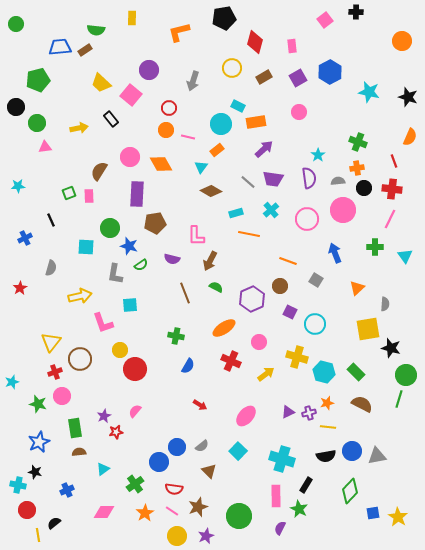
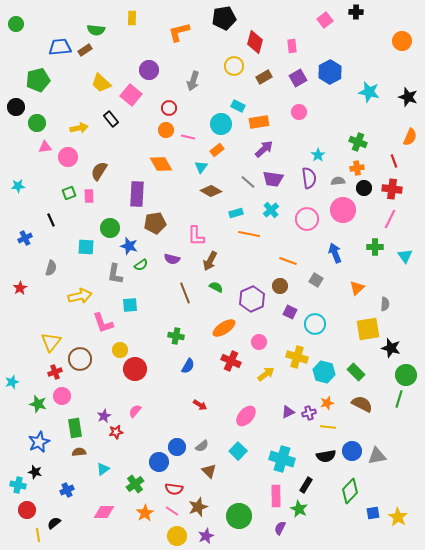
yellow circle at (232, 68): moved 2 px right, 2 px up
orange rectangle at (256, 122): moved 3 px right
pink circle at (130, 157): moved 62 px left
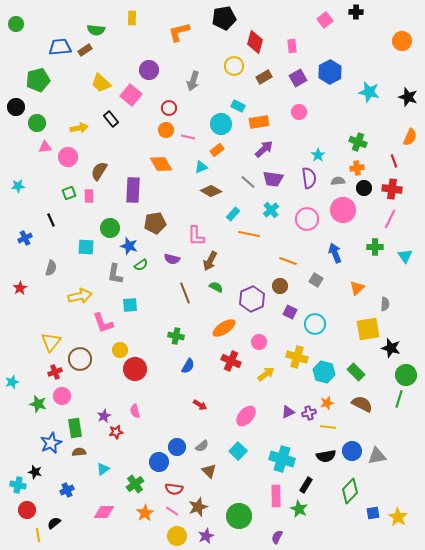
cyan triangle at (201, 167): rotated 32 degrees clockwise
purple rectangle at (137, 194): moved 4 px left, 4 px up
cyan rectangle at (236, 213): moved 3 px left, 1 px down; rotated 32 degrees counterclockwise
pink semicircle at (135, 411): rotated 56 degrees counterclockwise
blue star at (39, 442): moved 12 px right, 1 px down
purple semicircle at (280, 528): moved 3 px left, 9 px down
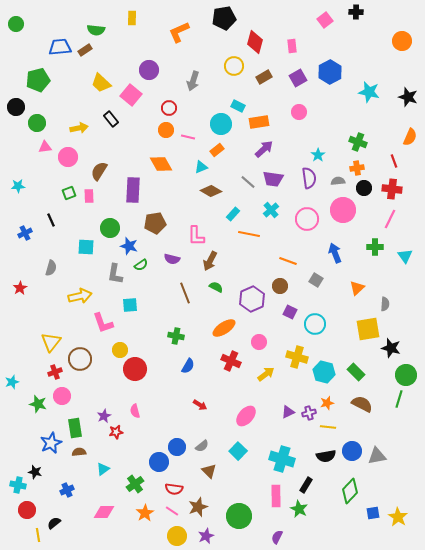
orange L-shape at (179, 32): rotated 10 degrees counterclockwise
blue cross at (25, 238): moved 5 px up
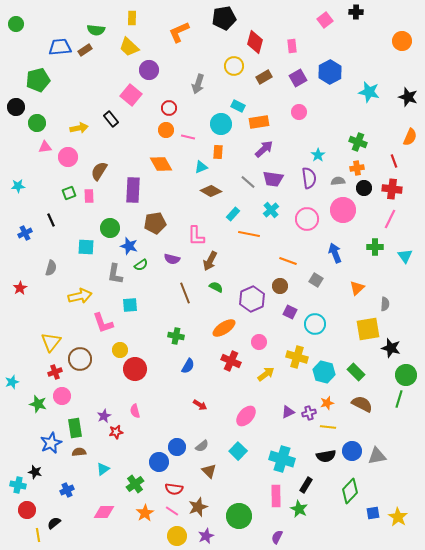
gray arrow at (193, 81): moved 5 px right, 3 px down
yellow trapezoid at (101, 83): moved 28 px right, 36 px up
orange rectangle at (217, 150): moved 1 px right, 2 px down; rotated 48 degrees counterclockwise
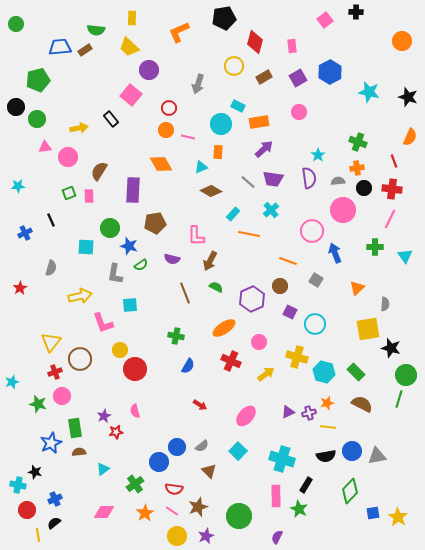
green circle at (37, 123): moved 4 px up
pink circle at (307, 219): moved 5 px right, 12 px down
blue cross at (67, 490): moved 12 px left, 9 px down
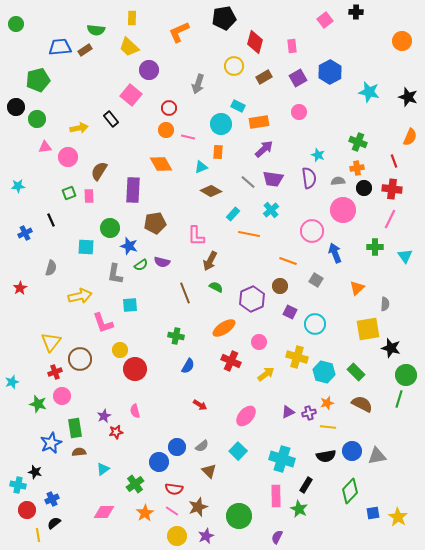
cyan star at (318, 155): rotated 16 degrees counterclockwise
purple semicircle at (172, 259): moved 10 px left, 3 px down
blue cross at (55, 499): moved 3 px left
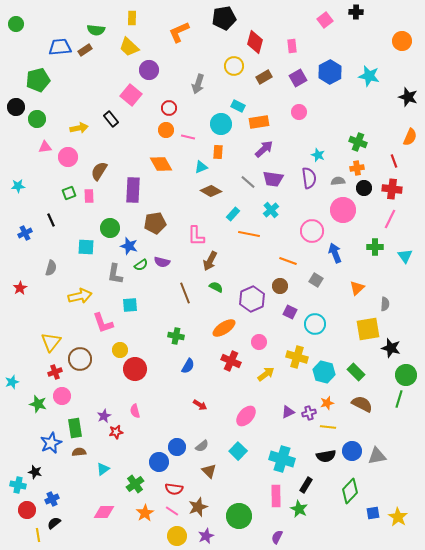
cyan star at (369, 92): moved 16 px up
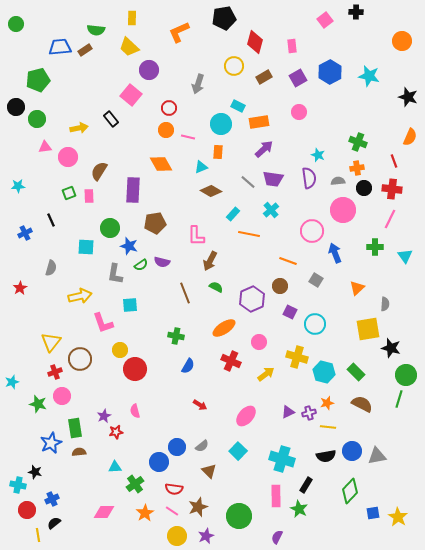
cyan triangle at (103, 469): moved 12 px right, 2 px up; rotated 32 degrees clockwise
